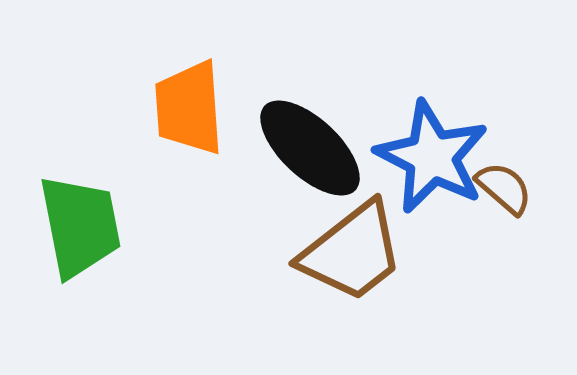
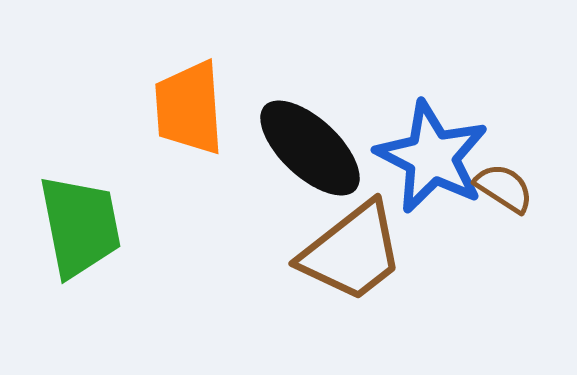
brown semicircle: rotated 8 degrees counterclockwise
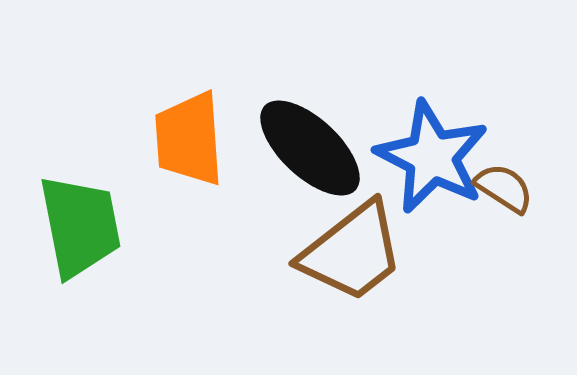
orange trapezoid: moved 31 px down
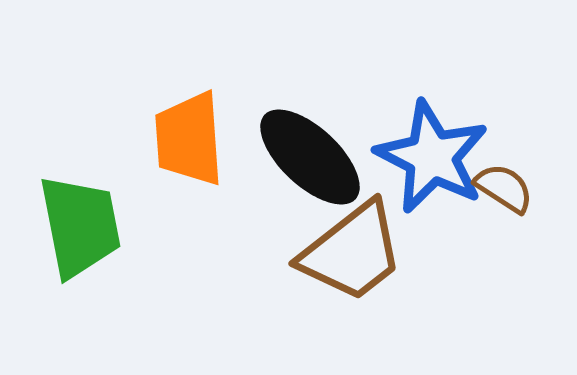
black ellipse: moved 9 px down
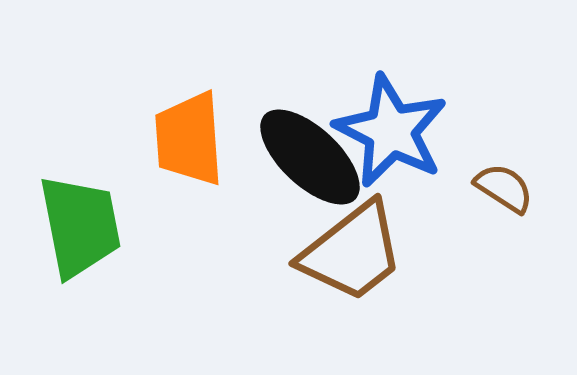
blue star: moved 41 px left, 26 px up
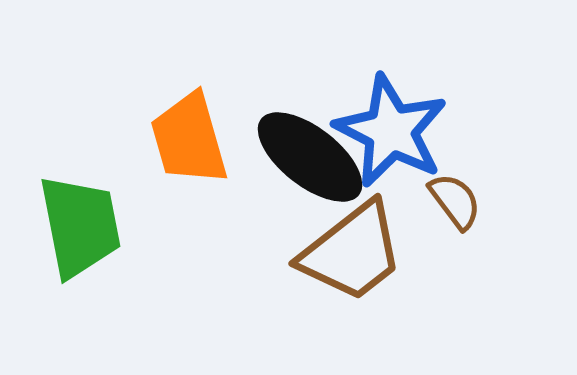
orange trapezoid: rotated 12 degrees counterclockwise
black ellipse: rotated 5 degrees counterclockwise
brown semicircle: moved 49 px left, 13 px down; rotated 20 degrees clockwise
